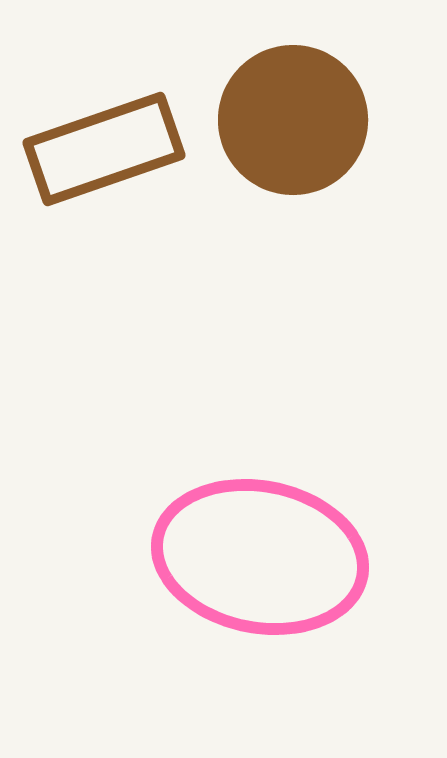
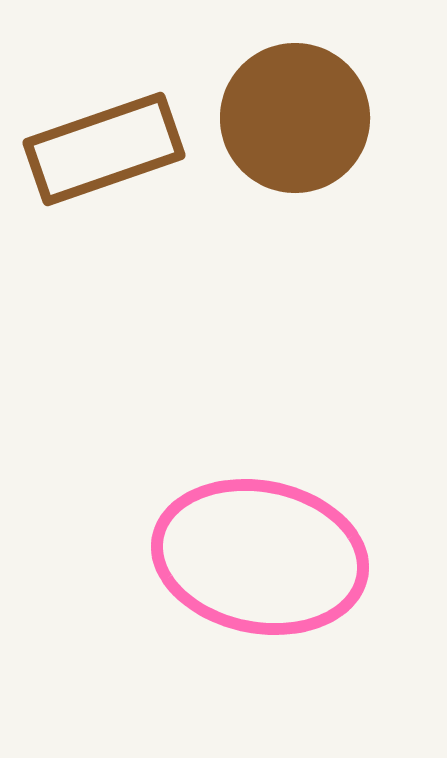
brown circle: moved 2 px right, 2 px up
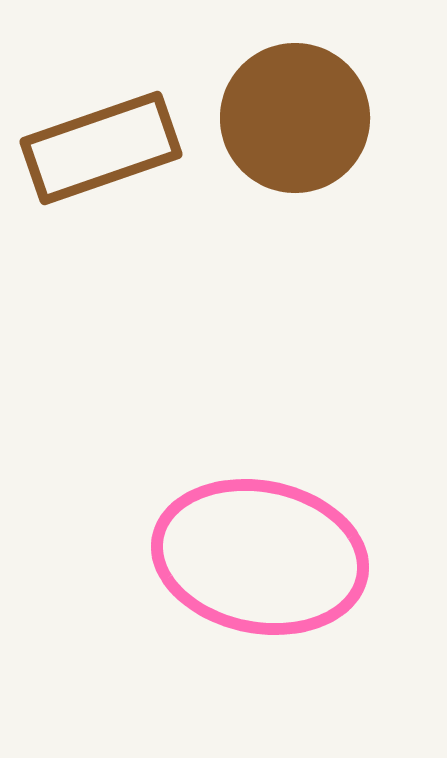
brown rectangle: moved 3 px left, 1 px up
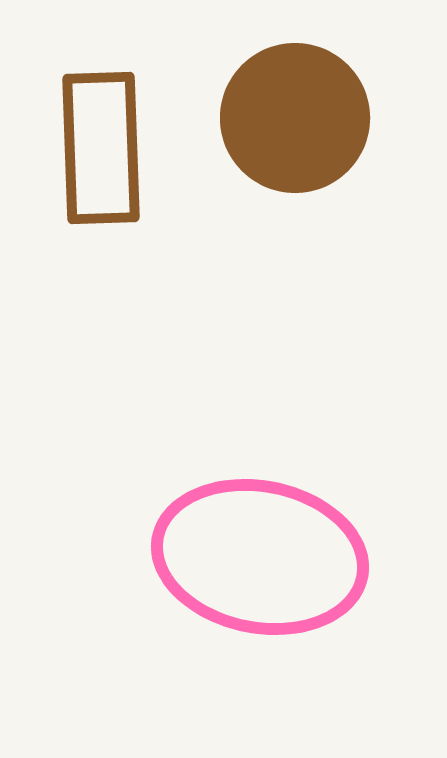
brown rectangle: rotated 73 degrees counterclockwise
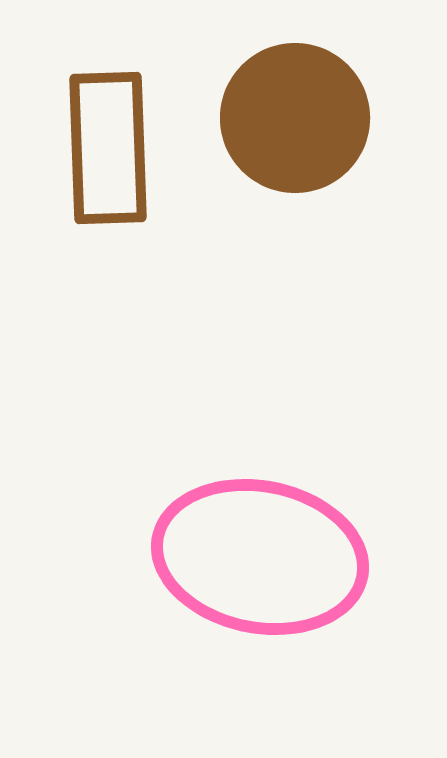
brown rectangle: moved 7 px right
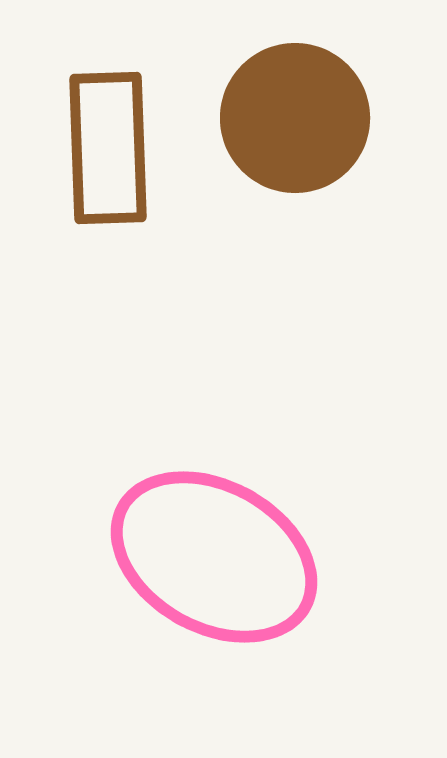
pink ellipse: moved 46 px left; rotated 18 degrees clockwise
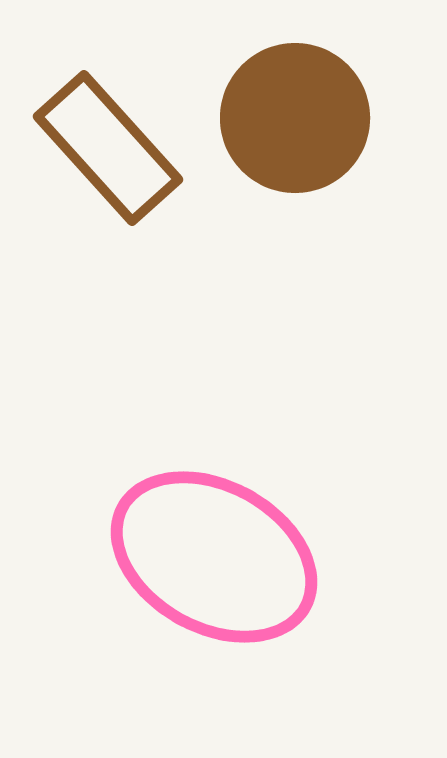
brown rectangle: rotated 40 degrees counterclockwise
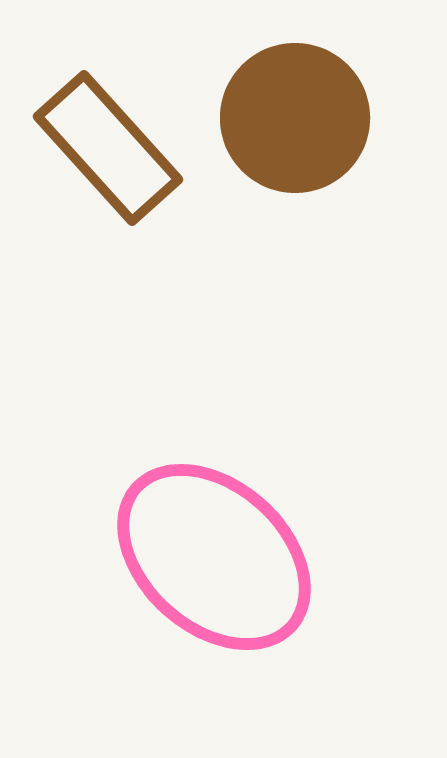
pink ellipse: rotated 13 degrees clockwise
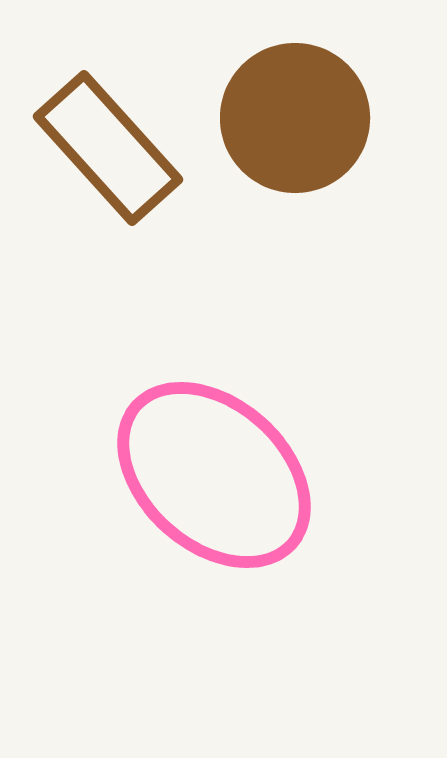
pink ellipse: moved 82 px up
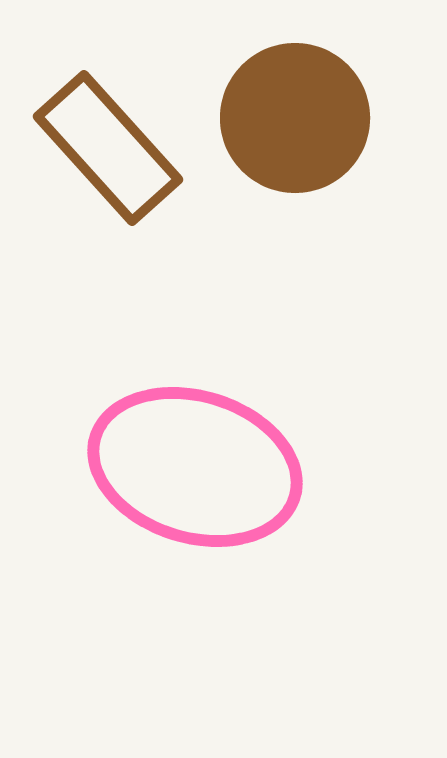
pink ellipse: moved 19 px left, 8 px up; rotated 25 degrees counterclockwise
